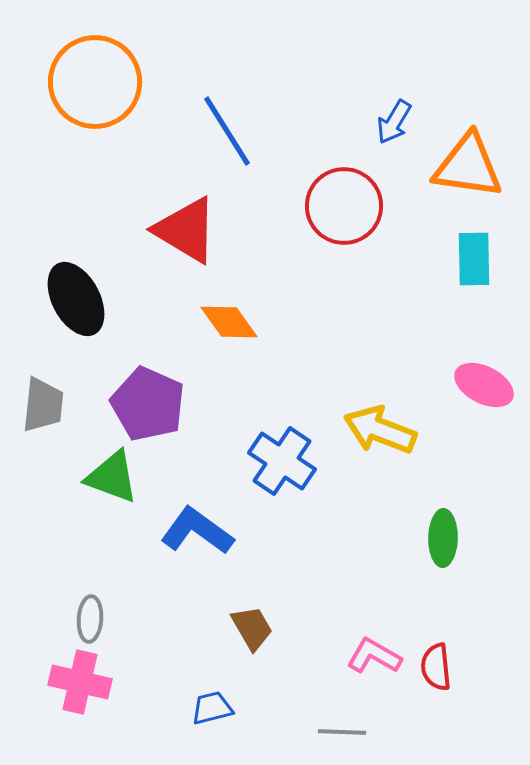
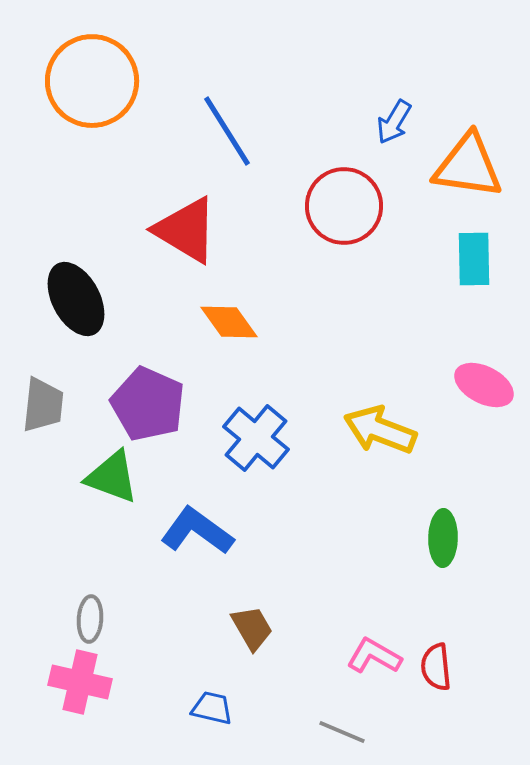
orange circle: moved 3 px left, 1 px up
blue cross: moved 26 px left, 23 px up; rotated 6 degrees clockwise
blue trapezoid: rotated 27 degrees clockwise
gray line: rotated 21 degrees clockwise
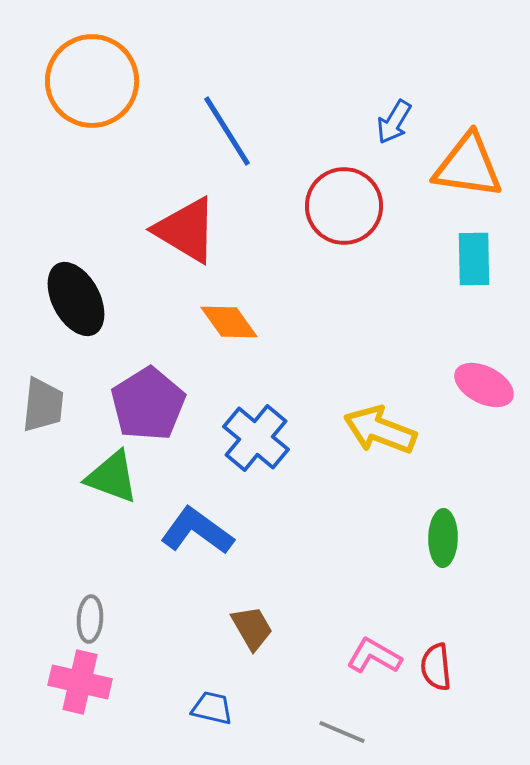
purple pentagon: rotated 16 degrees clockwise
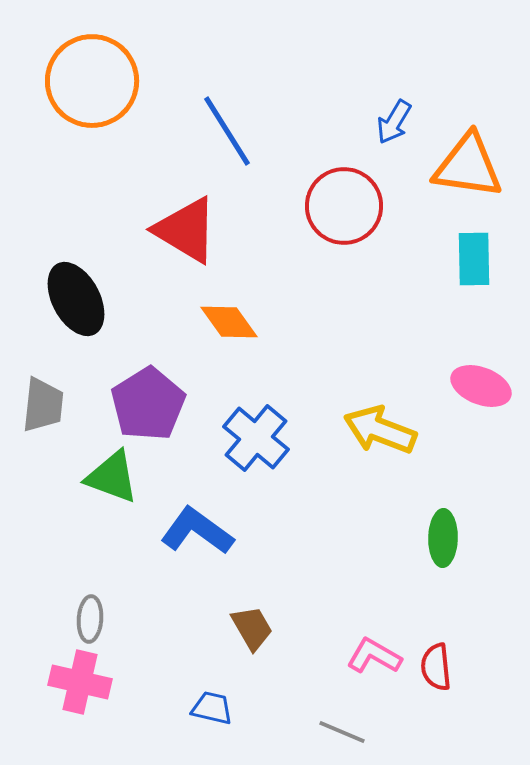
pink ellipse: moved 3 px left, 1 px down; rotated 6 degrees counterclockwise
